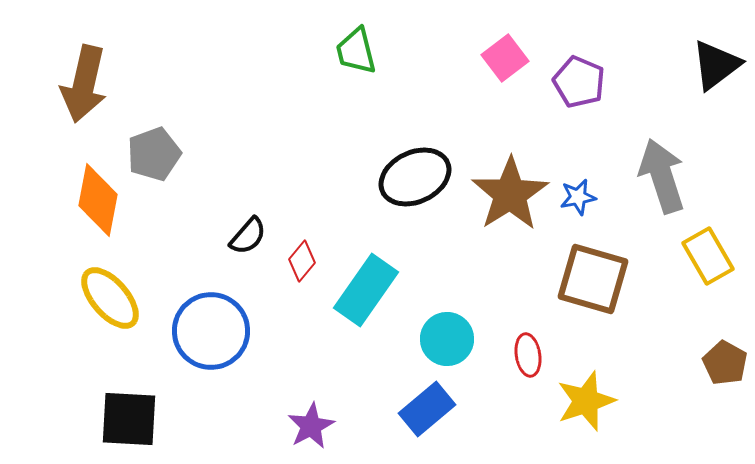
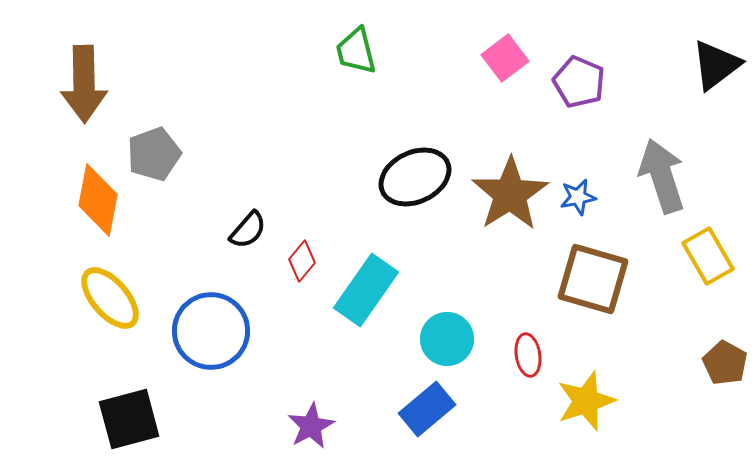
brown arrow: rotated 14 degrees counterclockwise
black semicircle: moved 6 px up
black square: rotated 18 degrees counterclockwise
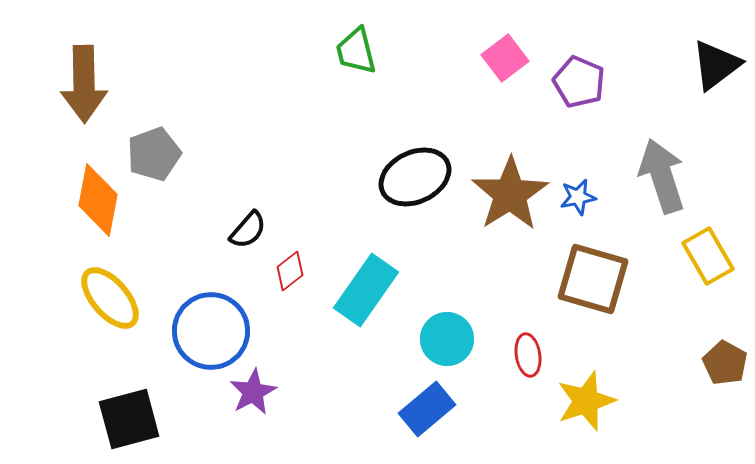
red diamond: moved 12 px left, 10 px down; rotated 12 degrees clockwise
purple star: moved 58 px left, 34 px up
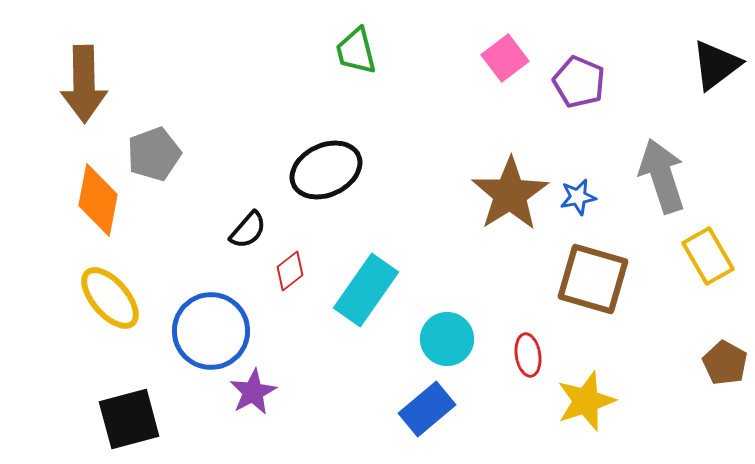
black ellipse: moved 89 px left, 7 px up
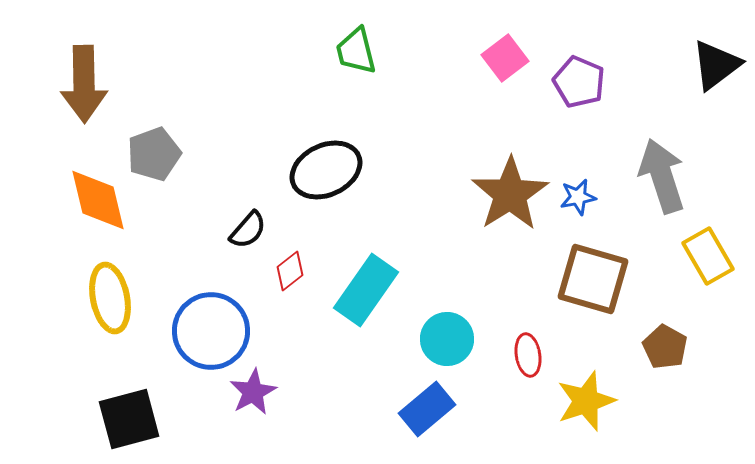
orange diamond: rotated 24 degrees counterclockwise
yellow ellipse: rotated 30 degrees clockwise
brown pentagon: moved 60 px left, 16 px up
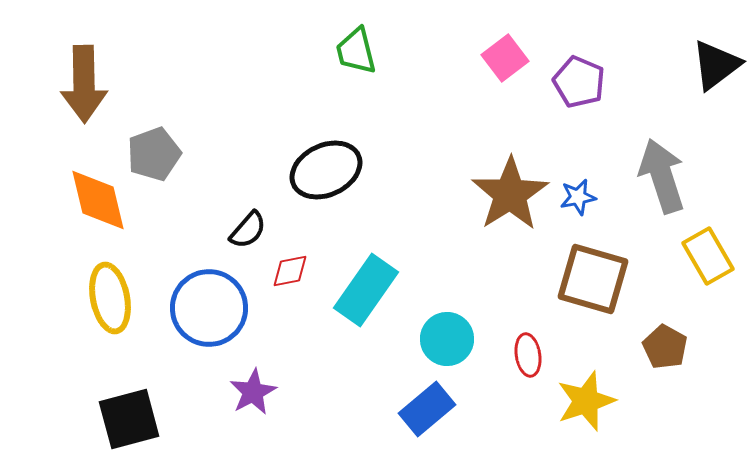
red diamond: rotated 27 degrees clockwise
blue circle: moved 2 px left, 23 px up
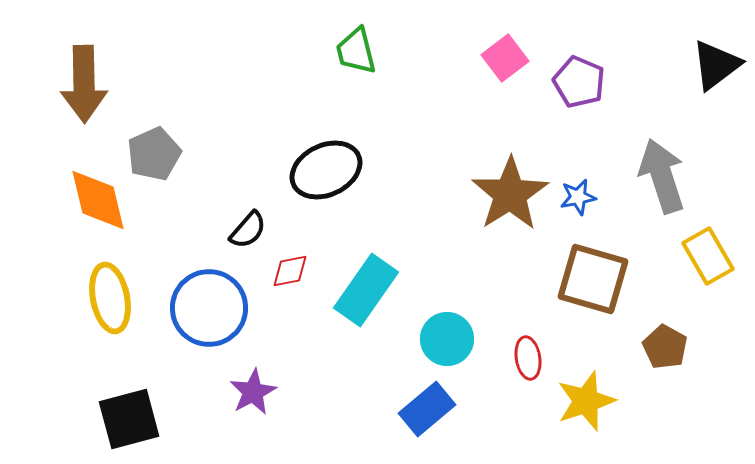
gray pentagon: rotated 4 degrees counterclockwise
red ellipse: moved 3 px down
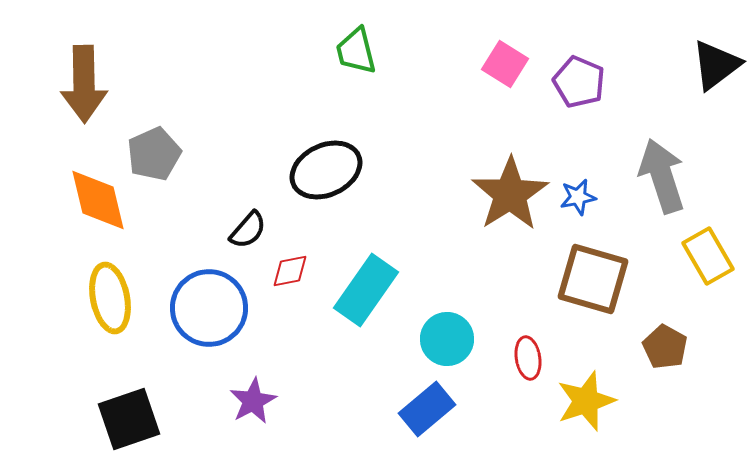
pink square: moved 6 px down; rotated 21 degrees counterclockwise
purple star: moved 9 px down
black square: rotated 4 degrees counterclockwise
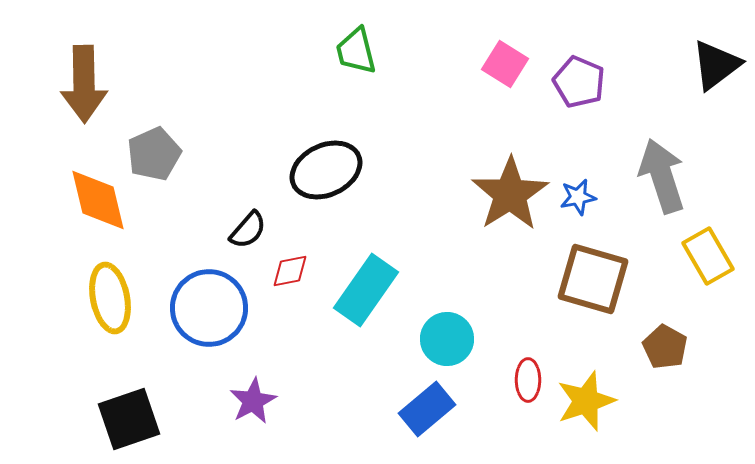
red ellipse: moved 22 px down; rotated 9 degrees clockwise
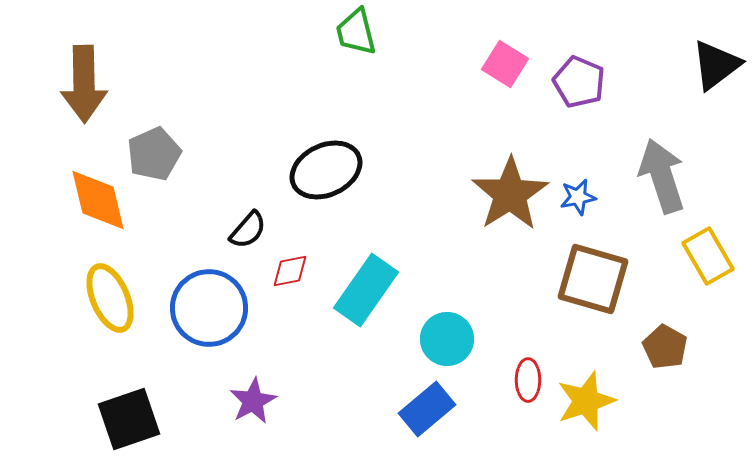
green trapezoid: moved 19 px up
yellow ellipse: rotated 12 degrees counterclockwise
